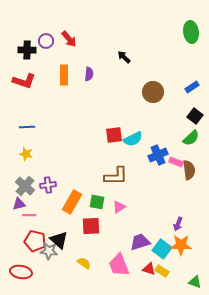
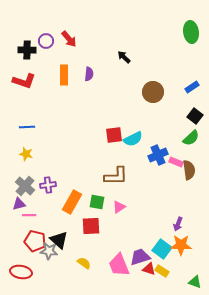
purple trapezoid at (140, 242): moved 15 px down
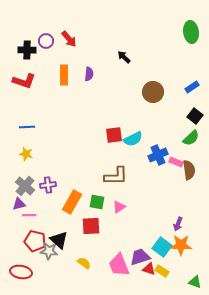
cyan square at (162, 249): moved 2 px up
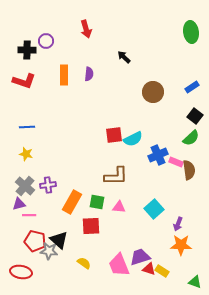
red arrow at (69, 39): moved 17 px right, 10 px up; rotated 24 degrees clockwise
pink triangle at (119, 207): rotated 40 degrees clockwise
cyan square at (162, 247): moved 8 px left, 38 px up; rotated 12 degrees clockwise
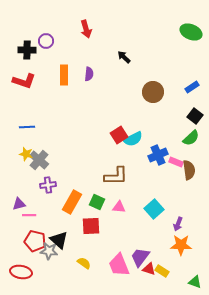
green ellipse at (191, 32): rotated 60 degrees counterclockwise
red square at (114, 135): moved 5 px right; rotated 24 degrees counterclockwise
gray cross at (25, 186): moved 14 px right, 26 px up
green square at (97, 202): rotated 14 degrees clockwise
purple trapezoid at (140, 257): rotated 35 degrees counterclockwise
